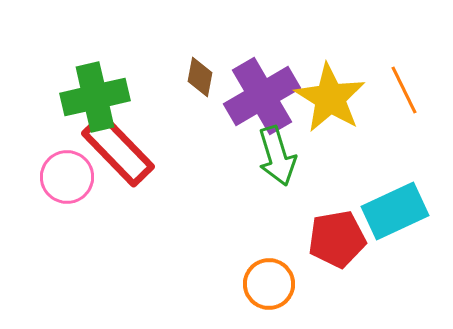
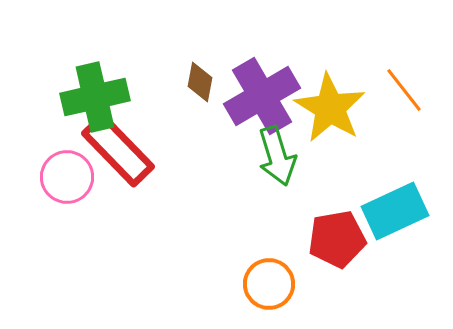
brown diamond: moved 5 px down
orange line: rotated 12 degrees counterclockwise
yellow star: moved 10 px down
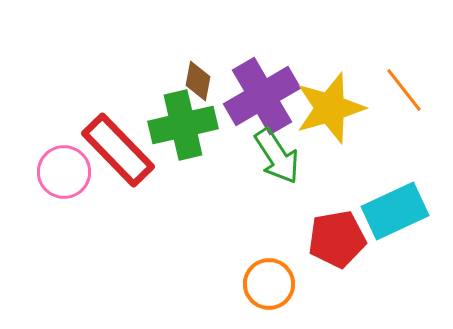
brown diamond: moved 2 px left, 1 px up
green cross: moved 88 px right, 28 px down
yellow star: rotated 24 degrees clockwise
green arrow: rotated 16 degrees counterclockwise
pink circle: moved 3 px left, 5 px up
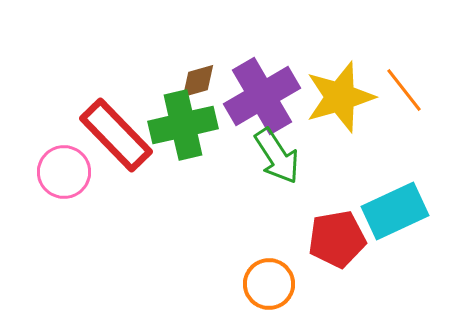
brown diamond: rotated 63 degrees clockwise
yellow star: moved 10 px right, 11 px up
red rectangle: moved 2 px left, 15 px up
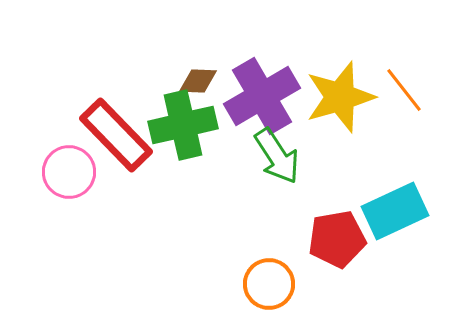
brown diamond: rotated 18 degrees clockwise
pink circle: moved 5 px right
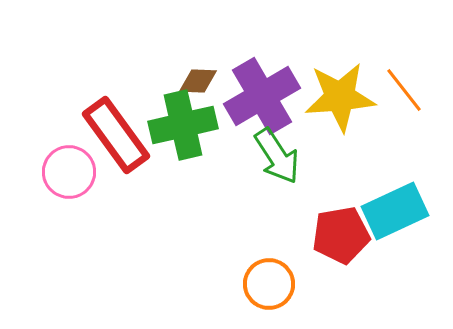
yellow star: rotated 12 degrees clockwise
red rectangle: rotated 8 degrees clockwise
red pentagon: moved 4 px right, 4 px up
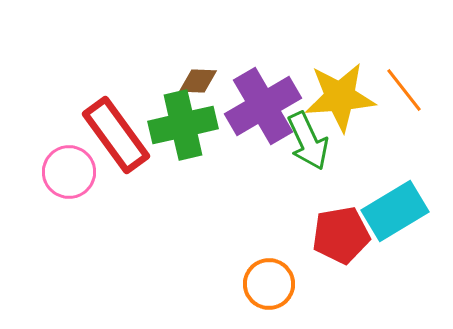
purple cross: moved 1 px right, 10 px down
green arrow: moved 31 px right, 15 px up; rotated 8 degrees clockwise
cyan rectangle: rotated 6 degrees counterclockwise
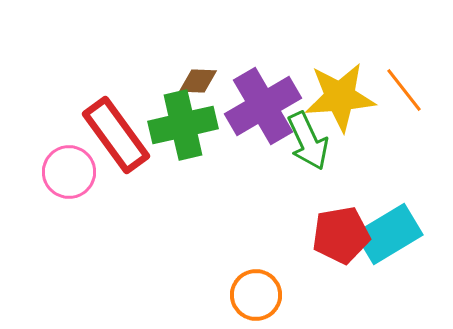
cyan rectangle: moved 6 px left, 23 px down
orange circle: moved 13 px left, 11 px down
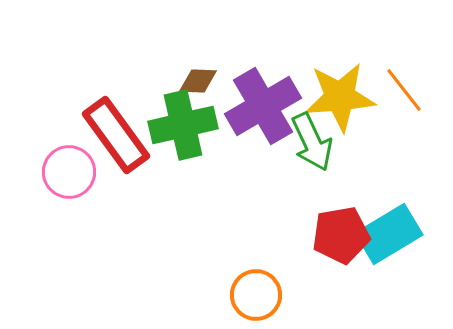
green arrow: moved 4 px right, 1 px down
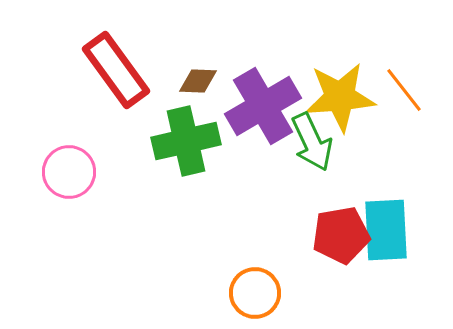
green cross: moved 3 px right, 16 px down
red rectangle: moved 65 px up
cyan rectangle: moved 3 px left, 4 px up; rotated 62 degrees counterclockwise
orange circle: moved 1 px left, 2 px up
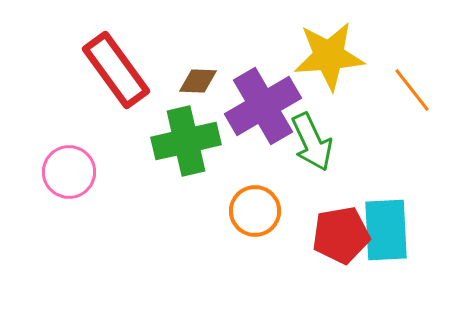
orange line: moved 8 px right
yellow star: moved 11 px left, 41 px up
orange circle: moved 82 px up
